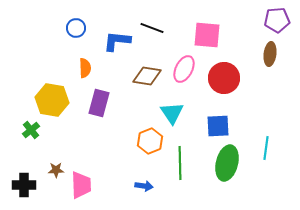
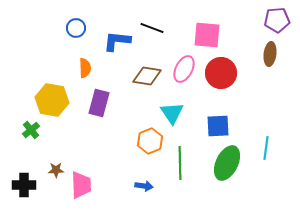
red circle: moved 3 px left, 5 px up
green ellipse: rotated 12 degrees clockwise
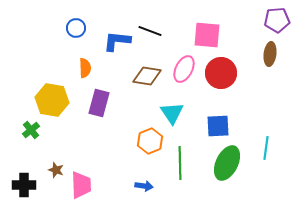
black line: moved 2 px left, 3 px down
brown star: rotated 21 degrees clockwise
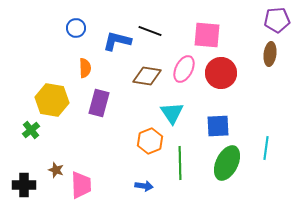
blue L-shape: rotated 8 degrees clockwise
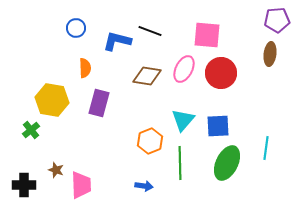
cyan triangle: moved 11 px right, 7 px down; rotated 15 degrees clockwise
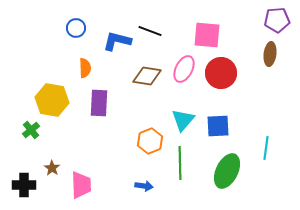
purple rectangle: rotated 12 degrees counterclockwise
green ellipse: moved 8 px down
brown star: moved 4 px left, 2 px up; rotated 14 degrees clockwise
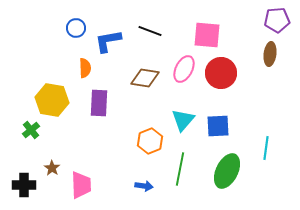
blue L-shape: moved 9 px left; rotated 24 degrees counterclockwise
brown diamond: moved 2 px left, 2 px down
green line: moved 6 px down; rotated 12 degrees clockwise
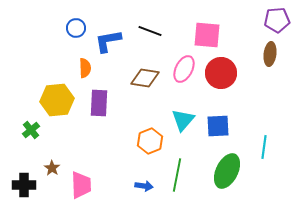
yellow hexagon: moved 5 px right; rotated 16 degrees counterclockwise
cyan line: moved 2 px left, 1 px up
green line: moved 3 px left, 6 px down
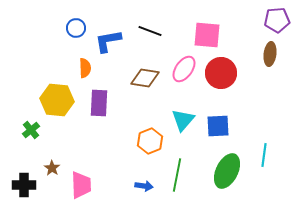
pink ellipse: rotated 8 degrees clockwise
yellow hexagon: rotated 12 degrees clockwise
cyan line: moved 8 px down
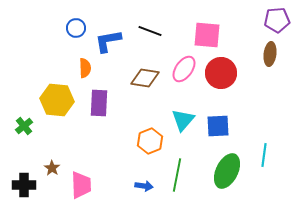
green cross: moved 7 px left, 4 px up
